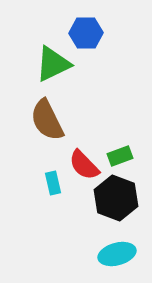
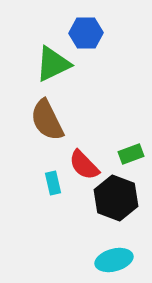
green rectangle: moved 11 px right, 2 px up
cyan ellipse: moved 3 px left, 6 px down
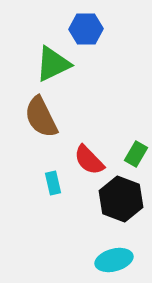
blue hexagon: moved 4 px up
brown semicircle: moved 6 px left, 3 px up
green rectangle: moved 5 px right; rotated 40 degrees counterclockwise
red semicircle: moved 5 px right, 5 px up
black hexagon: moved 5 px right, 1 px down
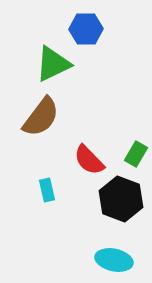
brown semicircle: rotated 117 degrees counterclockwise
cyan rectangle: moved 6 px left, 7 px down
cyan ellipse: rotated 27 degrees clockwise
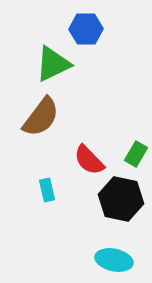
black hexagon: rotated 9 degrees counterclockwise
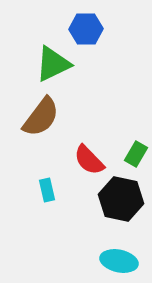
cyan ellipse: moved 5 px right, 1 px down
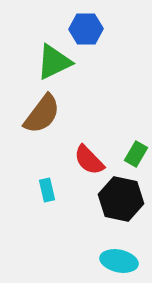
green triangle: moved 1 px right, 2 px up
brown semicircle: moved 1 px right, 3 px up
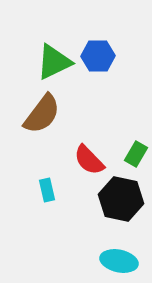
blue hexagon: moved 12 px right, 27 px down
